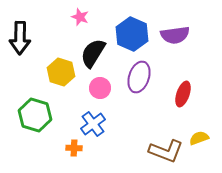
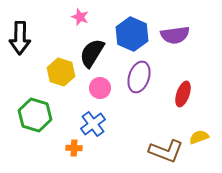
black semicircle: moved 1 px left
yellow semicircle: moved 1 px up
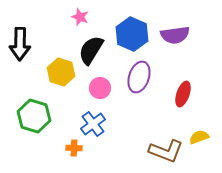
black arrow: moved 6 px down
black semicircle: moved 1 px left, 3 px up
green hexagon: moved 1 px left, 1 px down
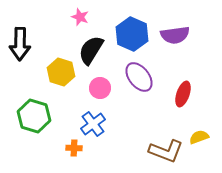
purple ellipse: rotated 56 degrees counterclockwise
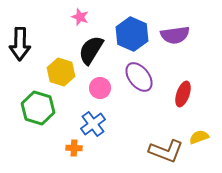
green hexagon: moved 4 px right, 8 px up
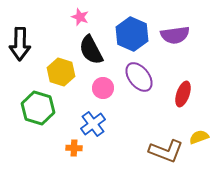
black semicircle: rotated 60 degrees counterclockwise
pink circle: moved 3 px right
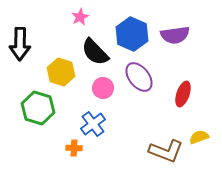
pink star: rotated 24 degrees clockwise
black semicircle: moved 4 px right, 2 px down; rotated 16 degrees counterclockwise
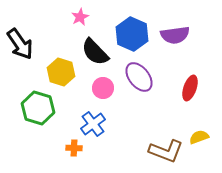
black arrow: rotated 36 degrees counterclockwise
red ellipse: moved 7 px right, 6 px up
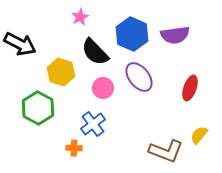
black arrow: rotated 28 degrees counterclockwise
green hexagon: rotated 12 degrees clockwise
yellow semicircle: moved 2 px up; rotated 30 degrees counterclockwise
